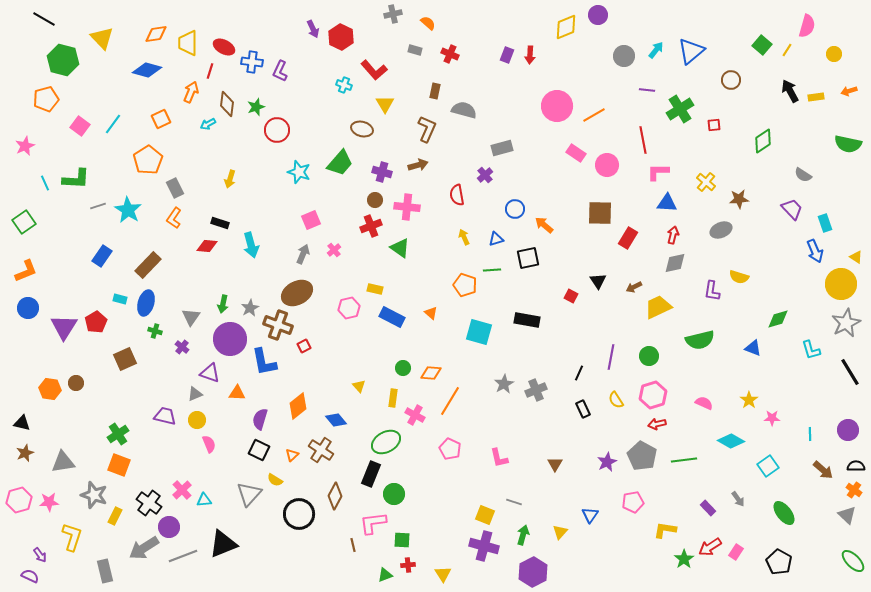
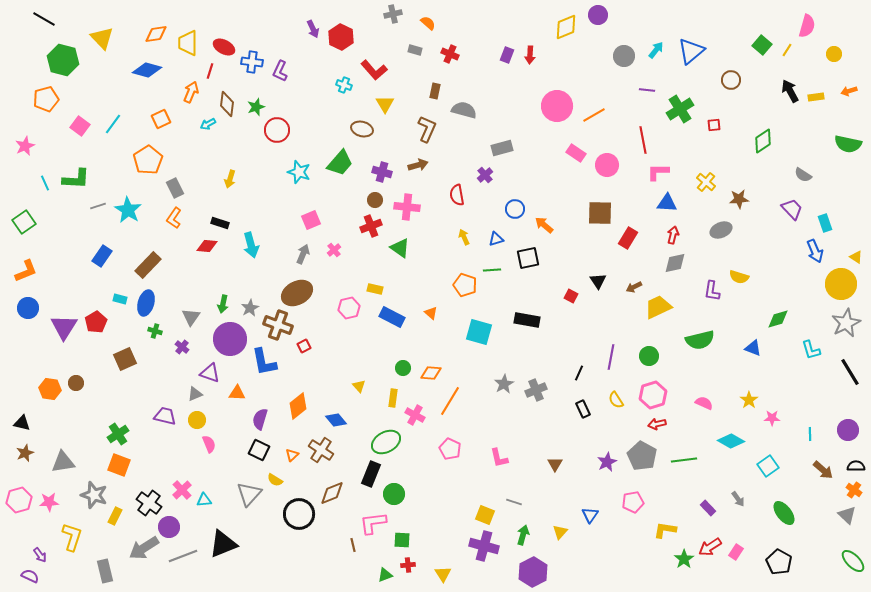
brown diamond at (335, 496): moved 3 px left, 3 px up; rotated 40 degrees clockwise
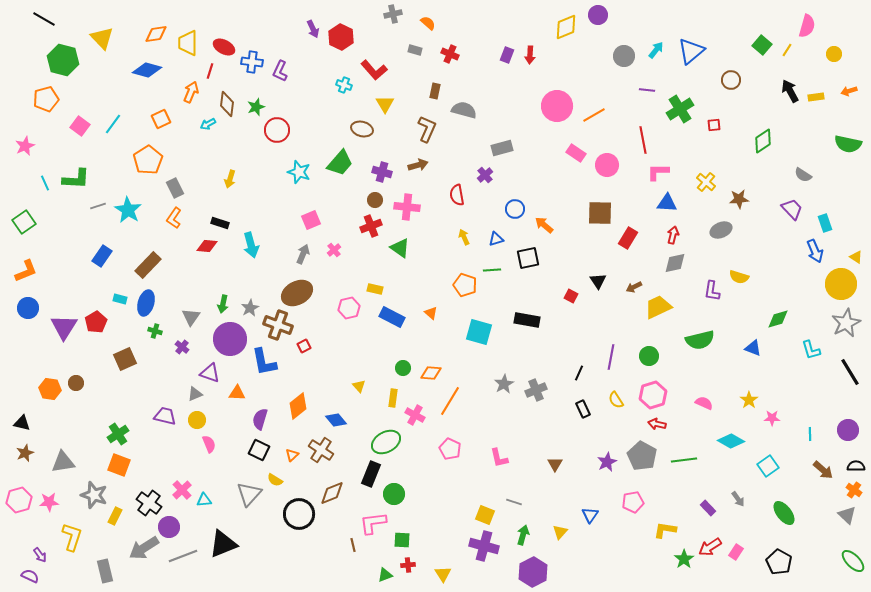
red arrow at (657, 424): rotated 24 degrees clockwise
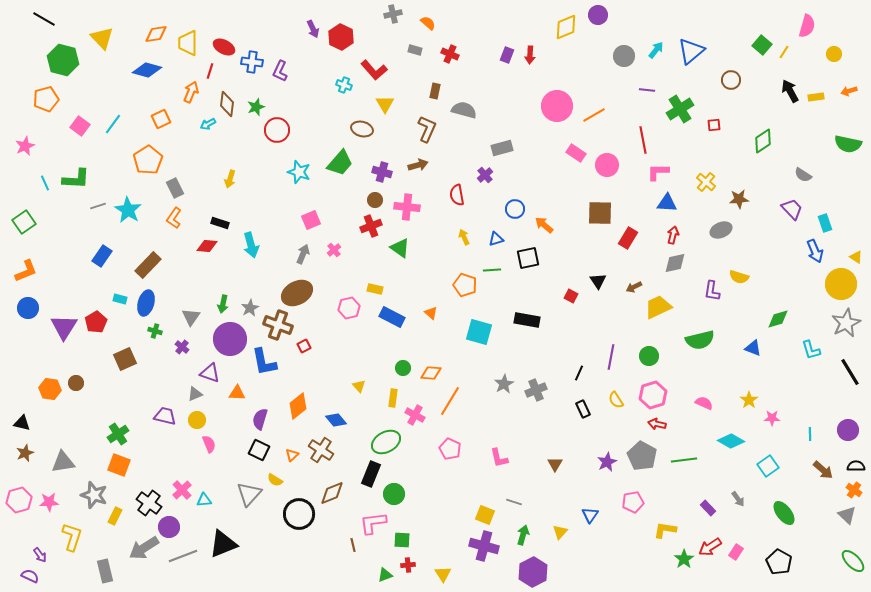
yellow line at (787, 50): moved 3 px left, 2 px down
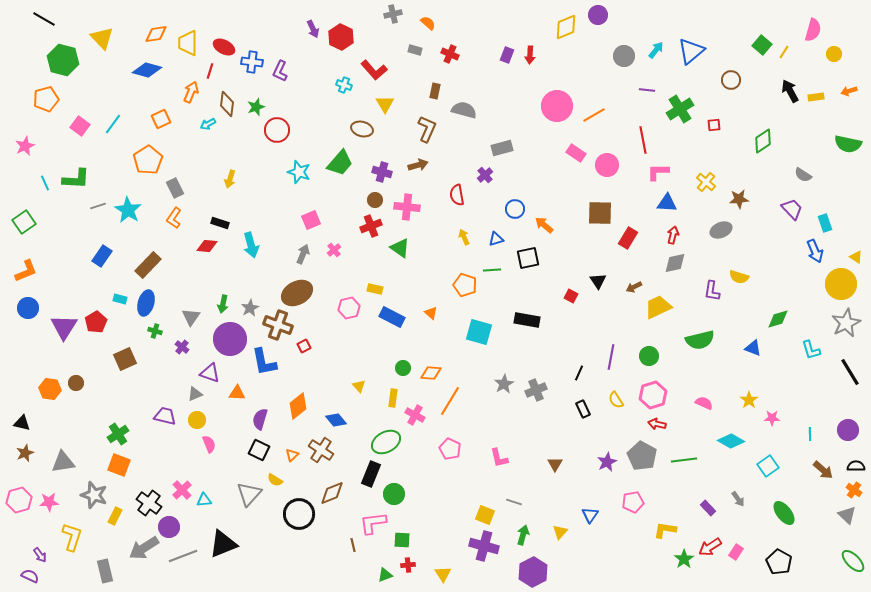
pink semicircle at (807, 26): moved 6 px right, 4 px down
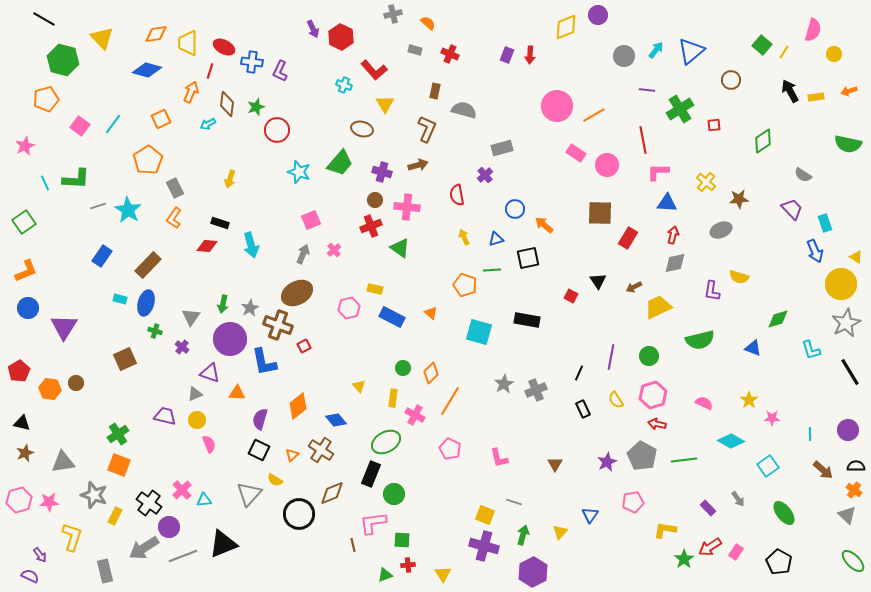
red pentagon at (96, 322): moved 77 px left, 49 px down
orange diamond at (431, 373): rotated 50 degrees counterclockwise
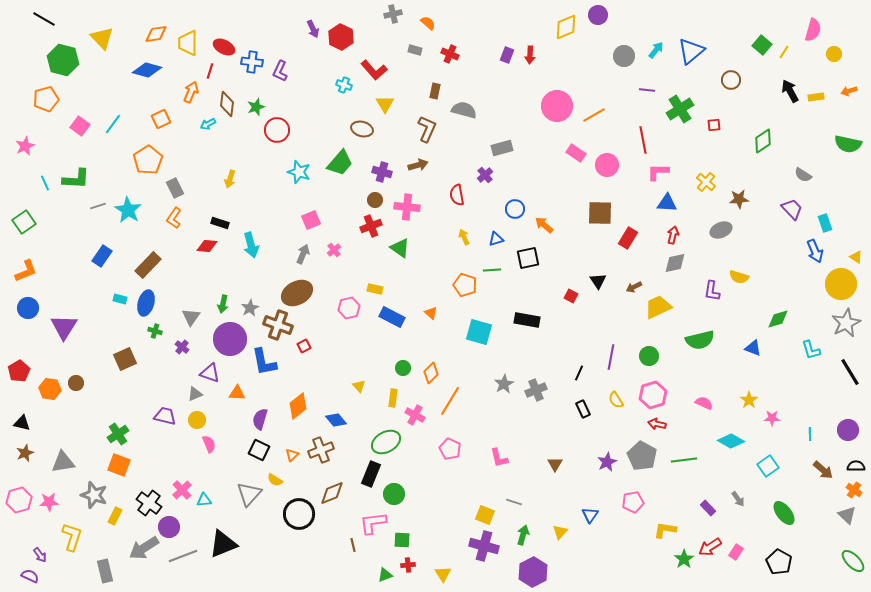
brown cross at (321, 450): rotated 35 degrees clockwise
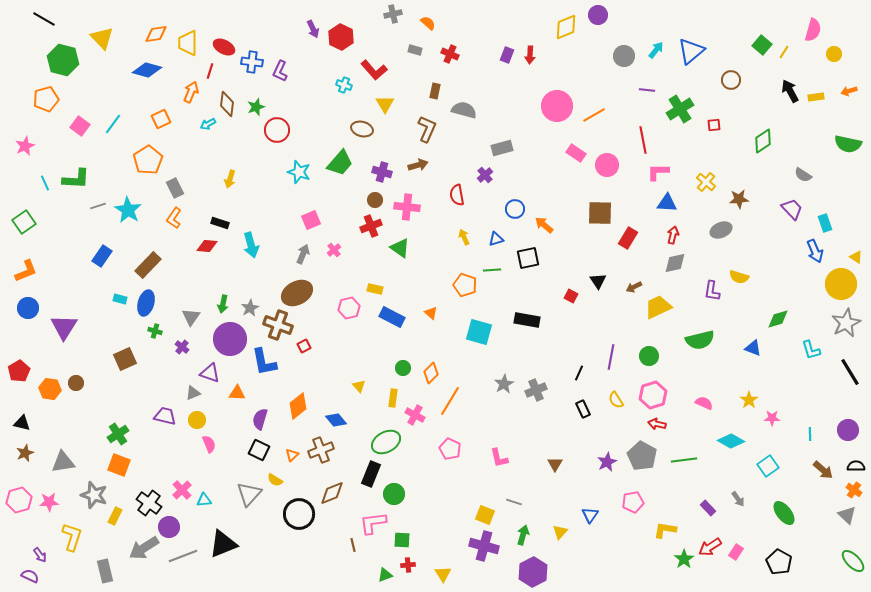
gray triangle at (195, 394): moved 2 px left, 1 px up
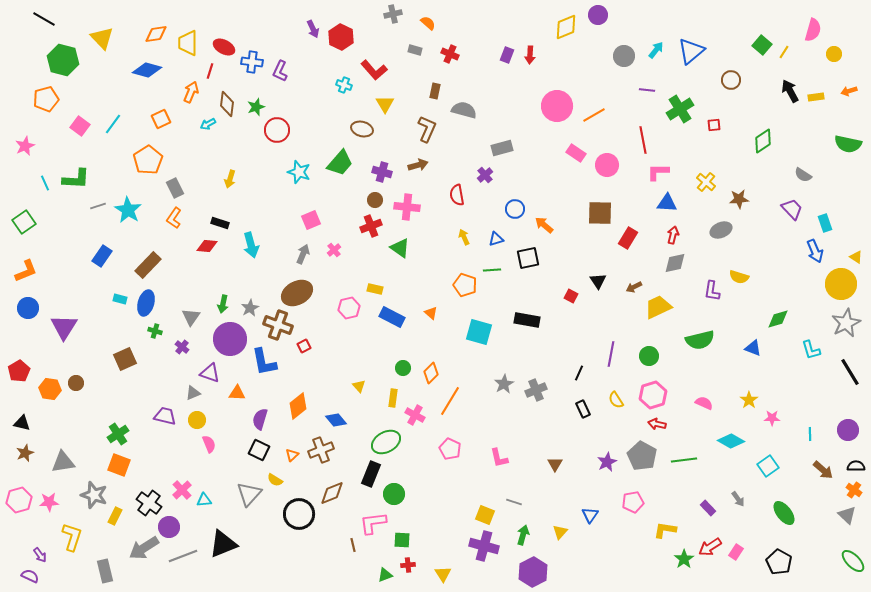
purple line at (611, 357): moved 3 px up
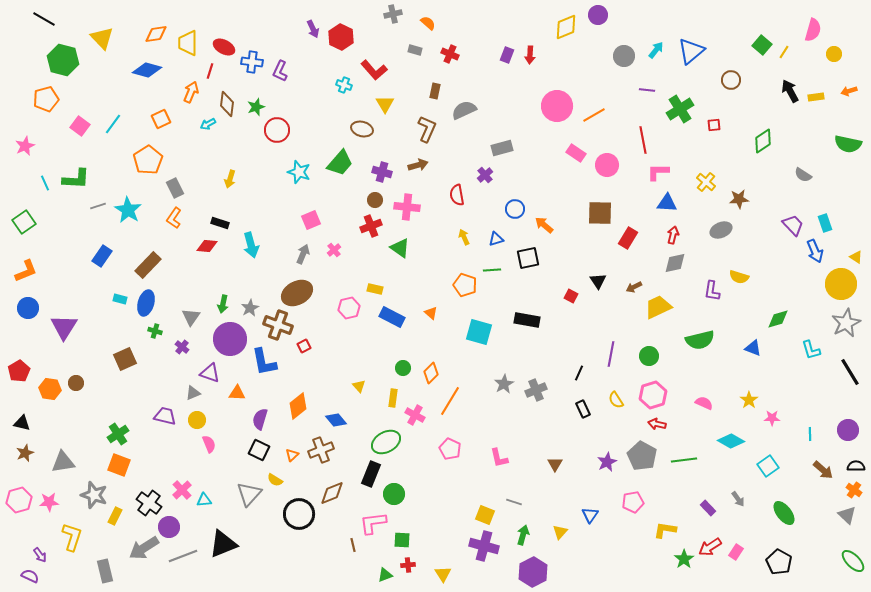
gray semicircle at (464, 110): rotated 40 degrees counterclockwise
purple trapezoid at (792, 209): moved 1 px right, 16 px down
